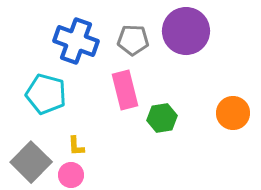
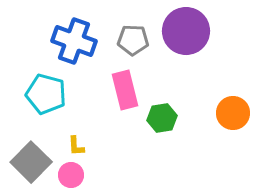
blue cross: moved 2 px left
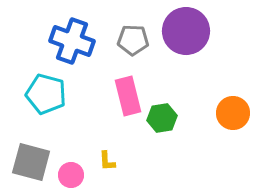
blue cross: moved 2 px left
pink rectangle: moved 3 px right, 6 px down
yellow L-shape: moved 31 px right, 15 px down
gray square: rotated 30 degrees counterclockwise
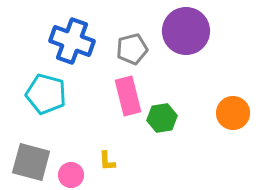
gray pentagon: moved 1 px left, 9 px down; rotated 16 degrees counterclockwise
